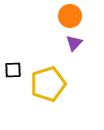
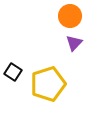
black square: moved 2 px down; rotated 36 degrees clockwise
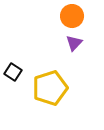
orange circle: moved 2 px right
yellow pentagon: moved 2 px right, 4 px down
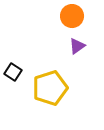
purple triangle: moved 3 px right, 3 px down; rotated 12 degrees clockwise
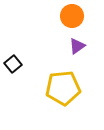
black square: moved 8 px up; rotated 18 degrees clockwise
yellow pentagon: moved 13 px right; rotated 12 degrees clockwise
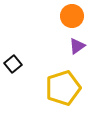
yellow pentagon: rotated 12 degrees counterclockwise
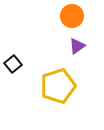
yellow pentagon: moved 5 px left, 2 px up
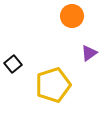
purple triangle: moved 12 px right, 7 px down
yellow pentagon: moved 5 px left, 1 px up
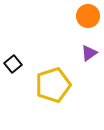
orange circle: moved 16 px right
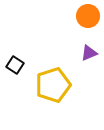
purple triangle: rotated 12 degrees clockwise
black square: moved 2 px right, 1 px down; rotated 18 degrees counterclockwise
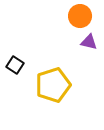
orange circle: moved 8 px left
purple triangle: moved 11 px up; rotated 36 degrees clockwise
